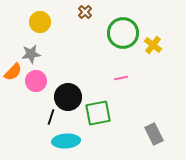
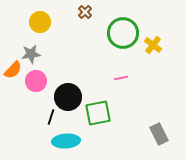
orange semicircle: moved 2 px up
gray rectangle: moved 5 px right
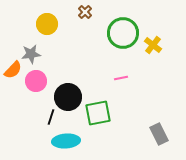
yellow circle: moved 7 px right, 2 px down
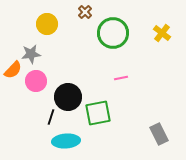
green circle: moved 10 px left
yellow cross: moved 9 px right, 12 px up
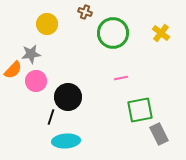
brown cross: rotated 24 degrees counterclockwise
yellow cross: moved 1 px left
green square: moved 42 px right, 3 px up
